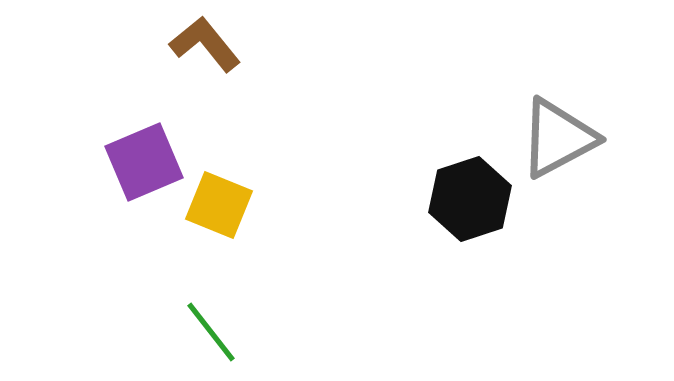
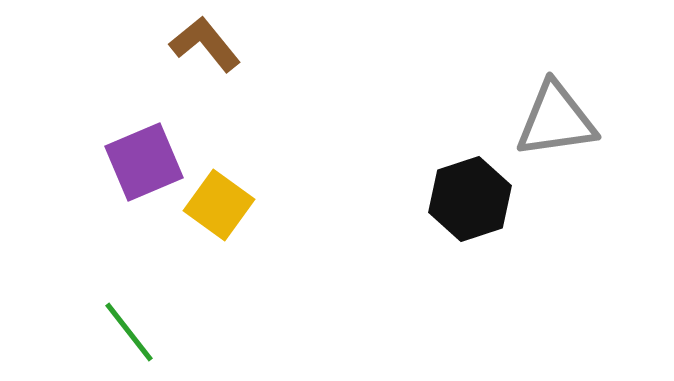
gray triangle: moved 2 px left, 18 px up; rotated 20 degrees clockwise
yellow square: rotated 14 degrees clockwise
green line: moved 82 px left
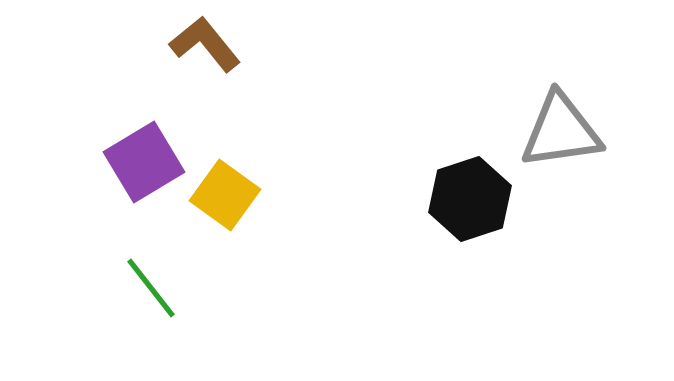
gray triangle: moved 5 px right, 11 px down
purple square: rotated 8 degrees counterclockwise
yellow square: moved 6 px right, 10 px up
green line: moved 22 px right, 44 px up
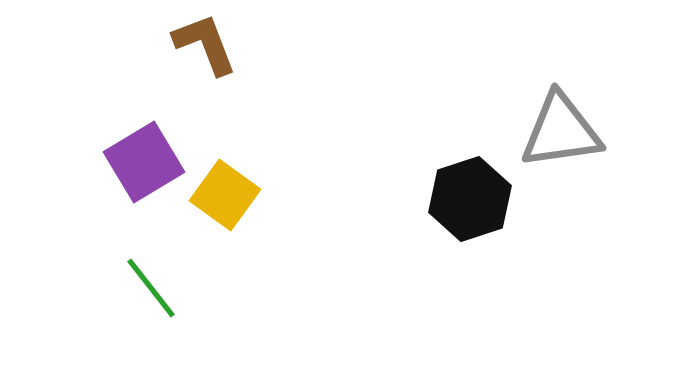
brown L-shape: rotated 18 degrees clockwise
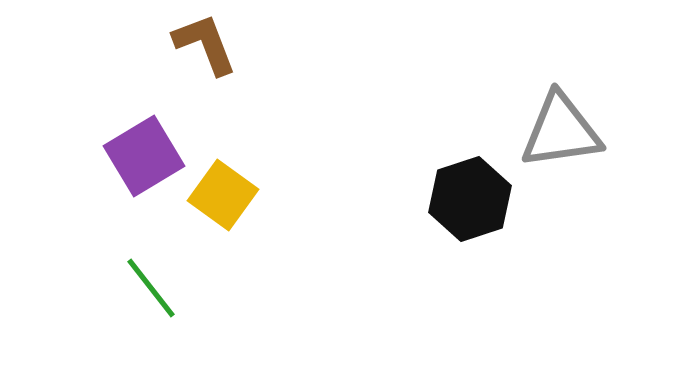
purple square: moved 6 px up
yellow square: moved 2 px left
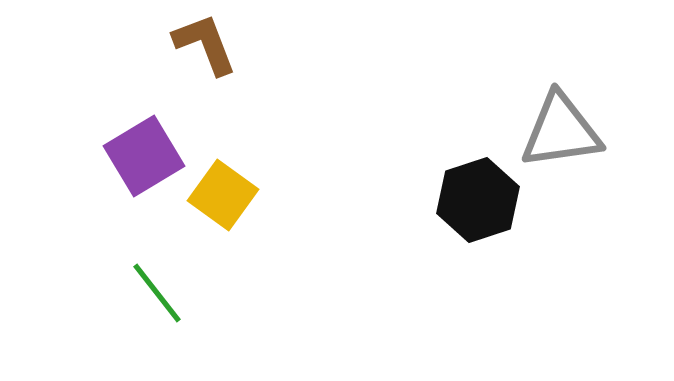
black hexagon: moved 8 px right, 1 px down
green line: moved 6 px right, 5 px down
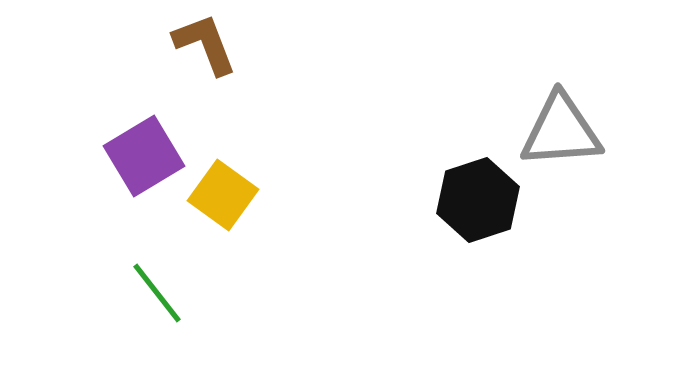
gray triangle: rotated 4 degrees clockwise
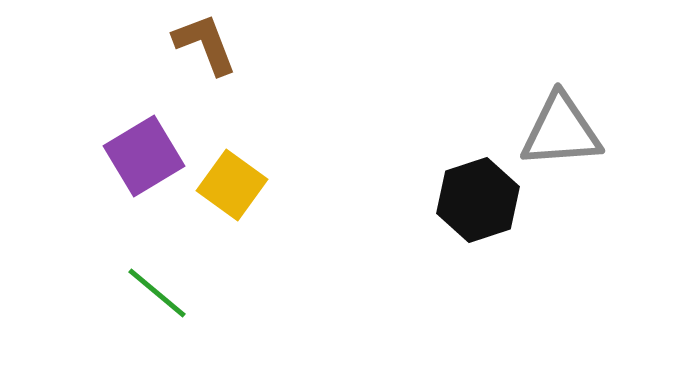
yellow square: moved 9 px right, 10 px up
green line: rotated 12 degrees counterclockwise
